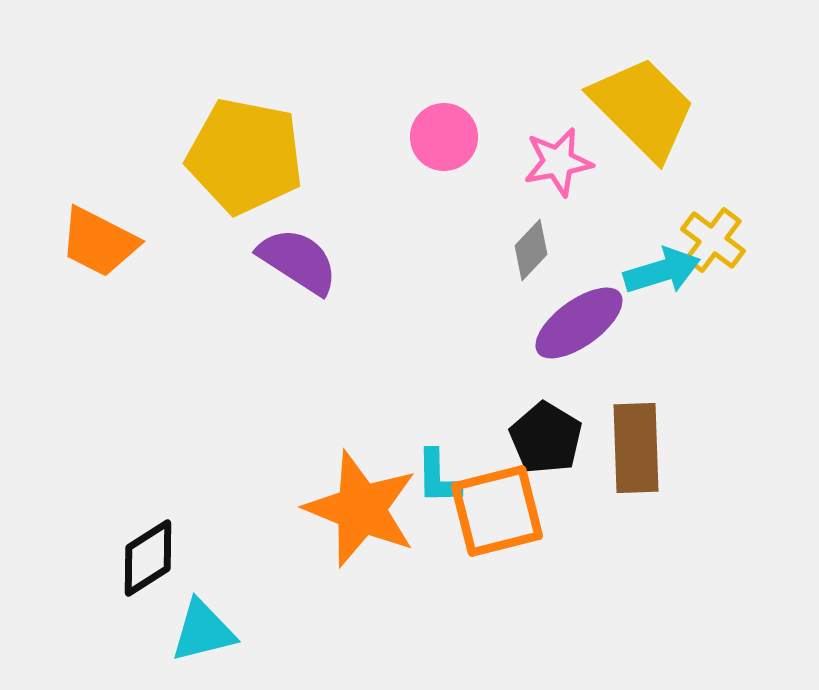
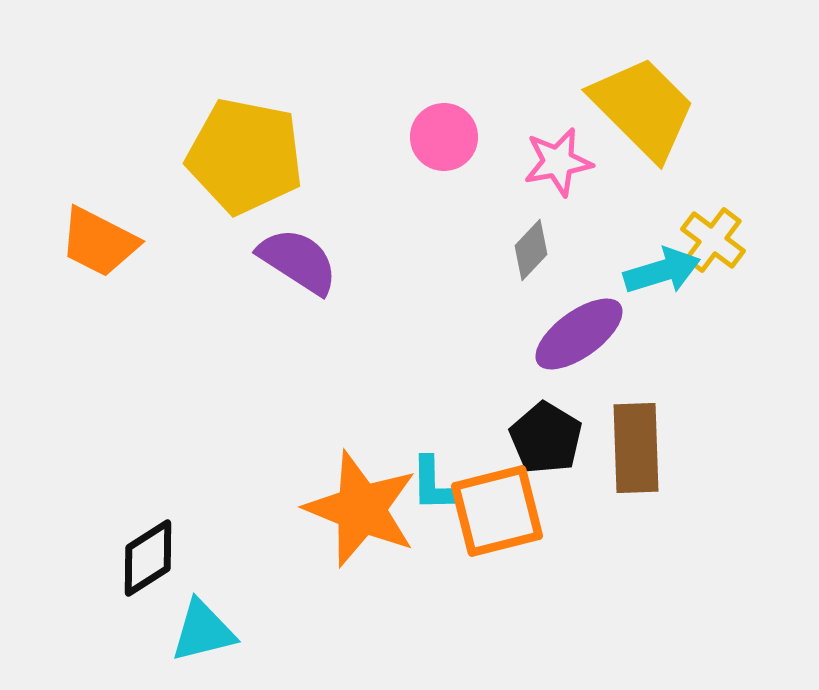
purple ellipse: moved 11 px down
cyan L-shape: moved 5 px left, 7 px down
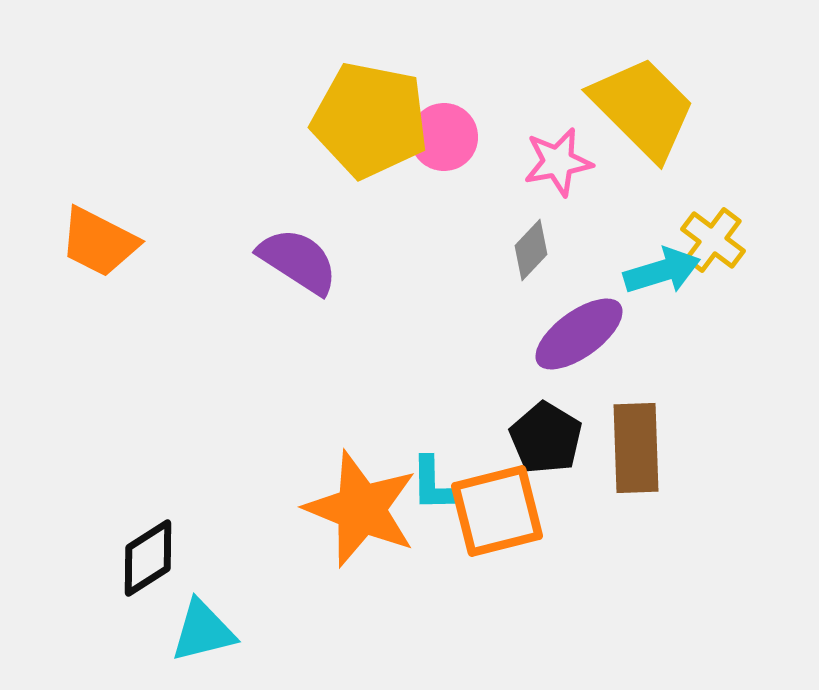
yellow pentagon: moved 125 px right, 36 px up
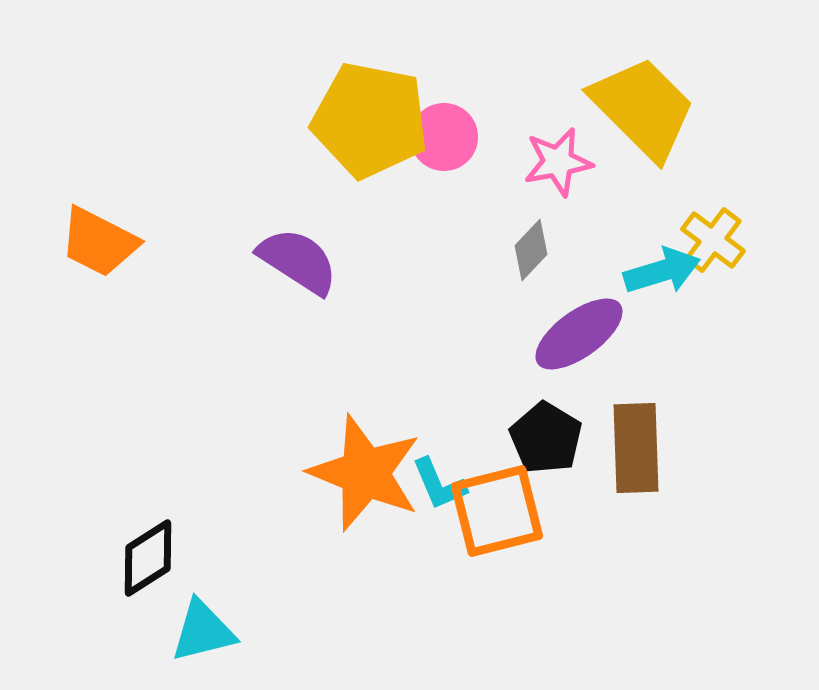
cyan L-shape: moved 6 px right; rotated 22 degrees counterclockwise
orange star: moved 4 px right, 36 px up
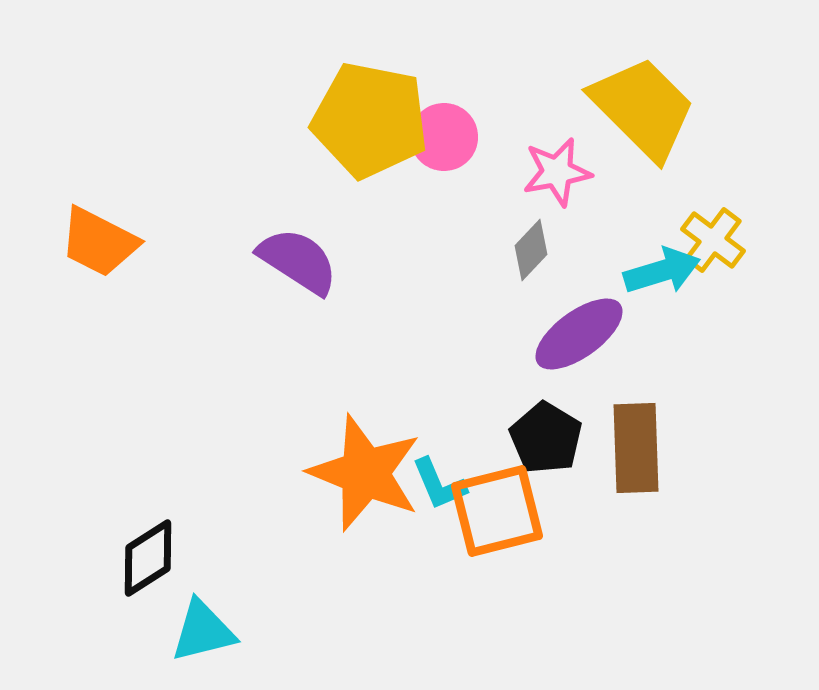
pink star: moved 1 px left, 10 px down
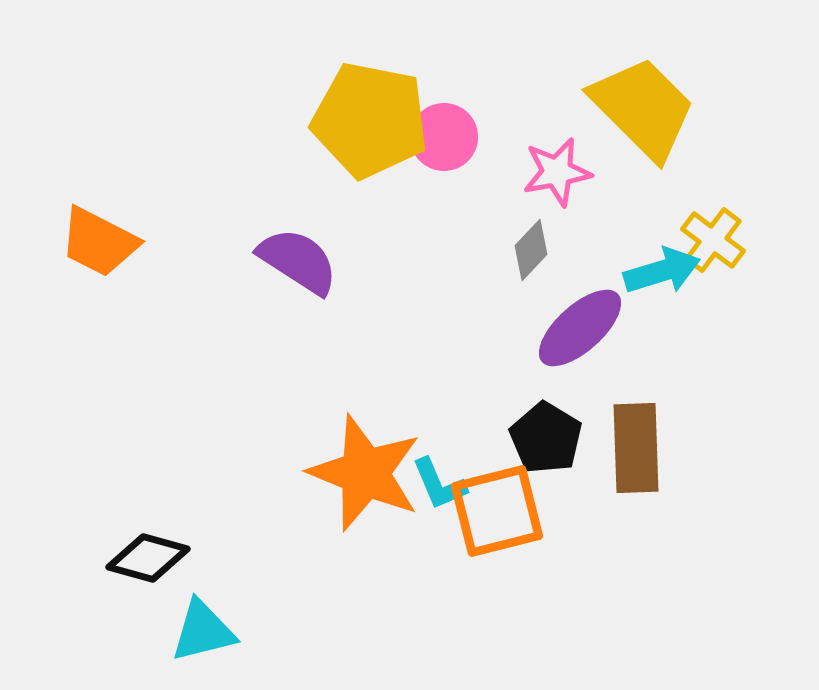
purple ellipse: moved 1 px right, 6 px up; rotated 6 degrees counterclockwise
black diamond: rotated 48 degrees clockwise
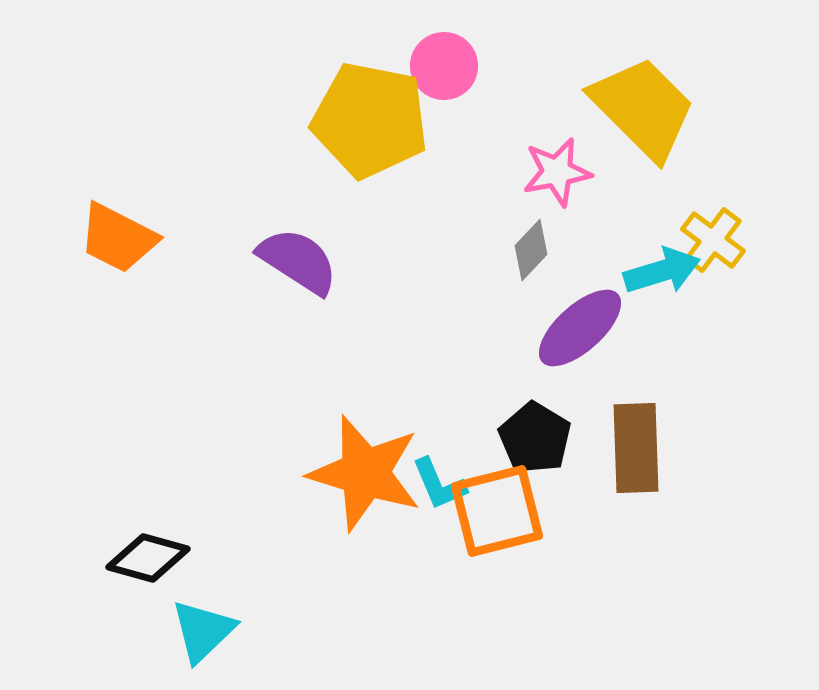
pink circle: moved 71 px up
orange trapezoid: moved 19 px right, 4 px up
black pentagon: moved 11 px left
orange star: rotated 5 degrees counterclockwise
cyan triangle: rotated 30 degrees counterclockwise
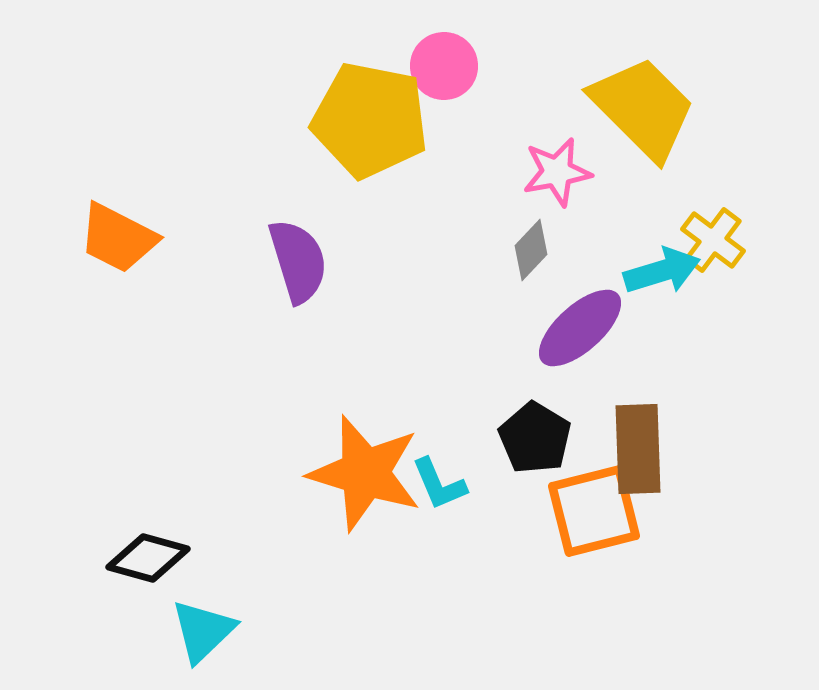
purple semicircle: rotated 40 degrees clockwise
brown rectangle: moved 2 px right, 1 px down
orange square: moved 97 px right
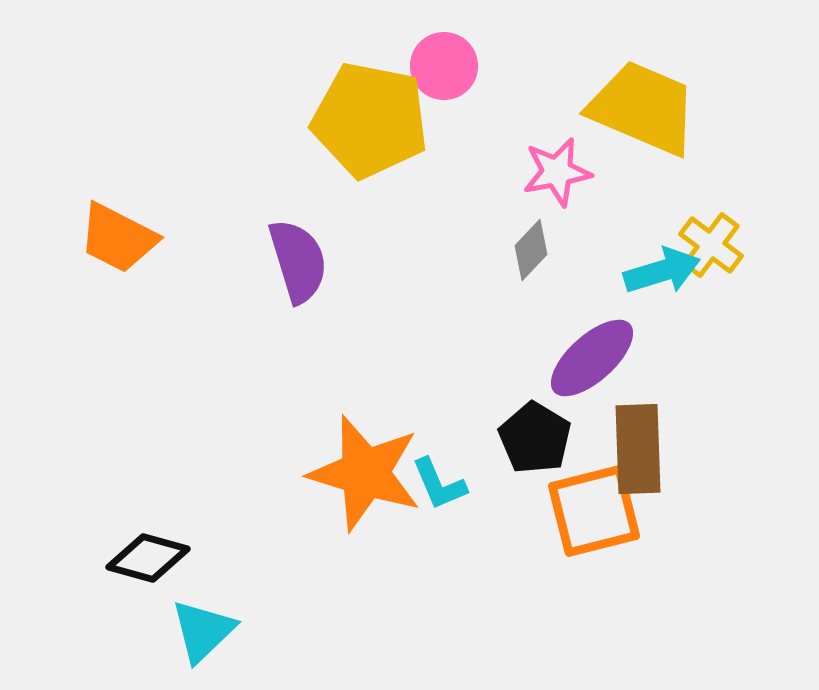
yellow trapezoid: rotated 22 degrees counterclockwise
yellow cross: moved 2 px left, 5 px down
purple ellipse: moved 12 px right, 30 px down
